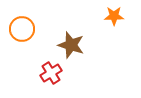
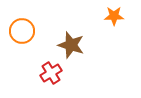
orange circle: moved 2 px down
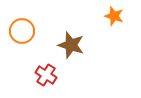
orange star: rotated 18 degrees clockwise
red cross: moved 5 px left, 2 px down; rotated 25 degrees counterclockwise
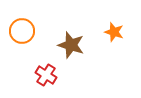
orange star: moved 16 px down
